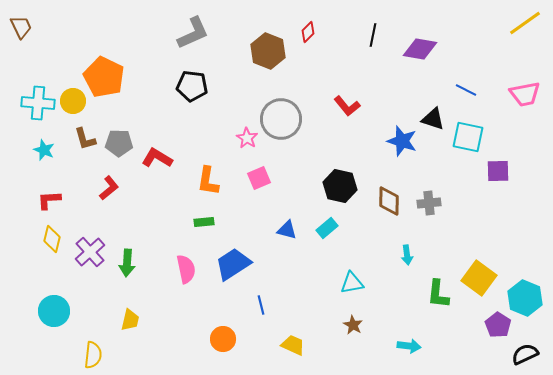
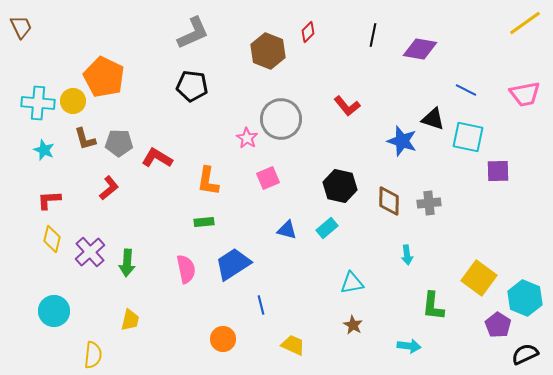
pink square at (259, 178): moved 9 px right
green L-shape at (438, 294): moved 5 px left, 12 px down
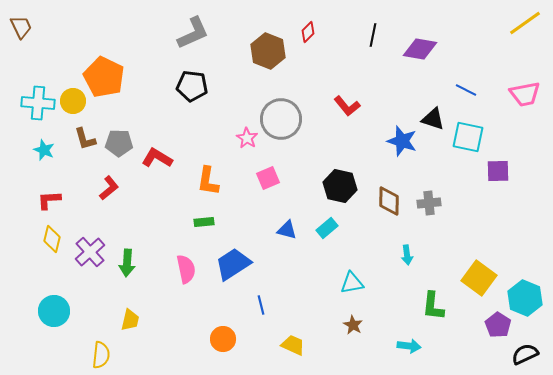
yellow semicircle at (93, 355): moved 8 px right
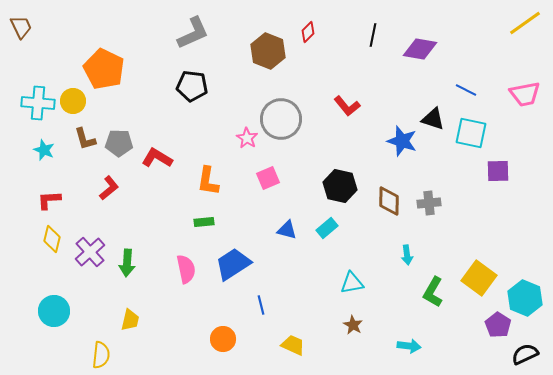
orange pentagon at (104, 77): moved 8 px up
cyan square at (468, 137): moved 3 px right, 4 px up
green L-shape at (433, 306): moved 14 px up; rotated 24 degrees clockwise
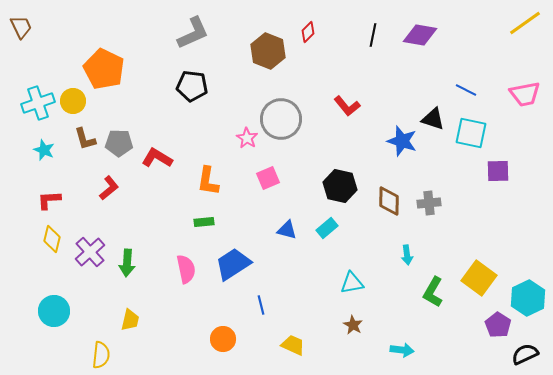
purple diamond at (420, 49): moved 14 px up
cyan cross at (38, 103): rotated 24 degrees counterclockwise
cyan hexagon at (525, 298): moved 3 px right; rotated 12 degrees clockwise
cyan arrow at (409, 346): moved 7 px left, 4 px down
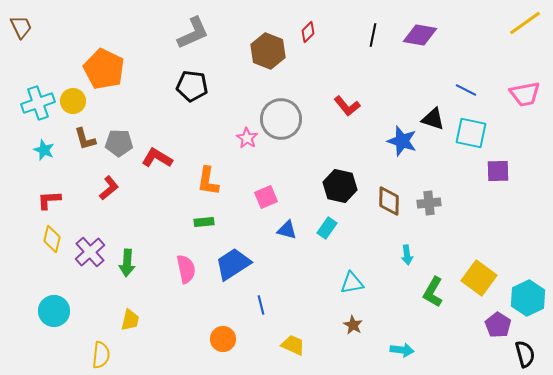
pink square at (268, 178): moved 2 px left, 19 px down
cyan rectangle at (327, 228): rotated 15 degrees counterclockwise
black semicircle at (525, 354): rotated 100 degrees clockwise
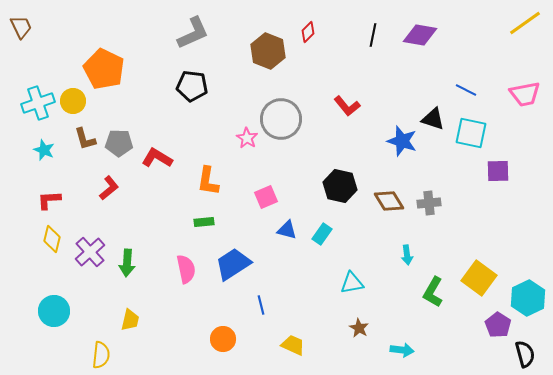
brown diamond at (389, 201): rotated 32 degrees counterclockwise
cyan rectangle at (327, 228): moved 5 px left, 6 px down
brown star at (353, 325): moved 6 px right, 3 px down
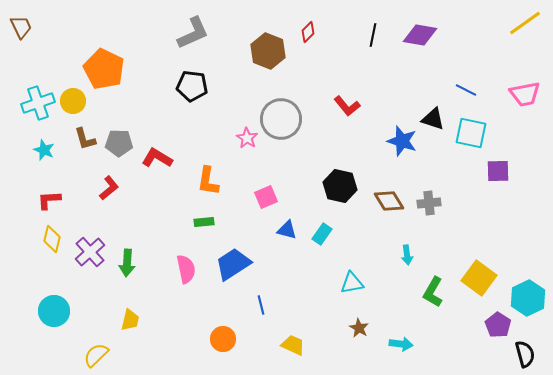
cyan arrow at (402, 350): moved 1 px left, 6 px up
yellow semicircle at (101, 355): moved 5 px left; rotated 140 degrees counterclockwise
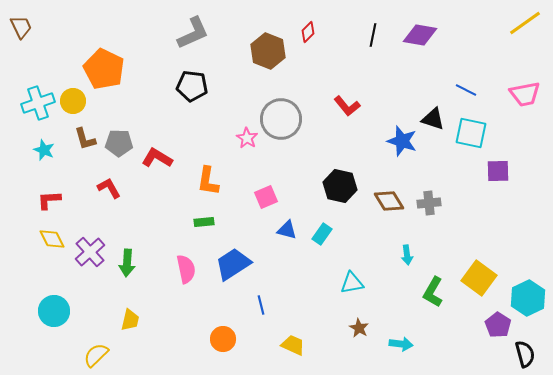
red L-shape at (109, 188): rotated 80 degrees counterclockwise
yellow diamond at (52, 239): rotated 40 degrees counterclockwise
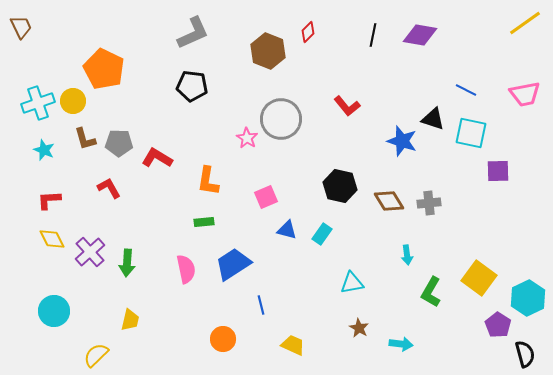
green L-shape at (433, 292): moved 2 px left
